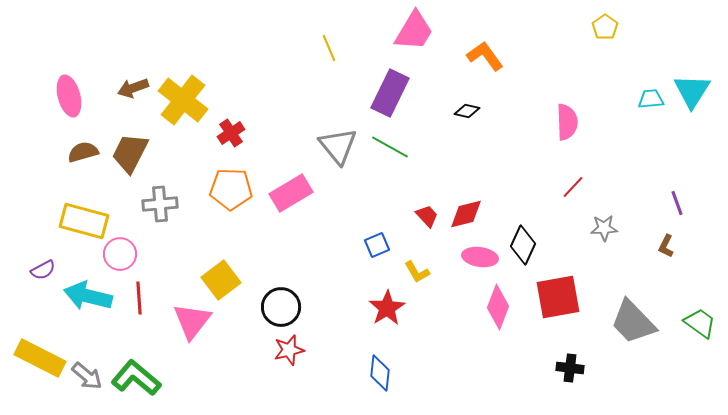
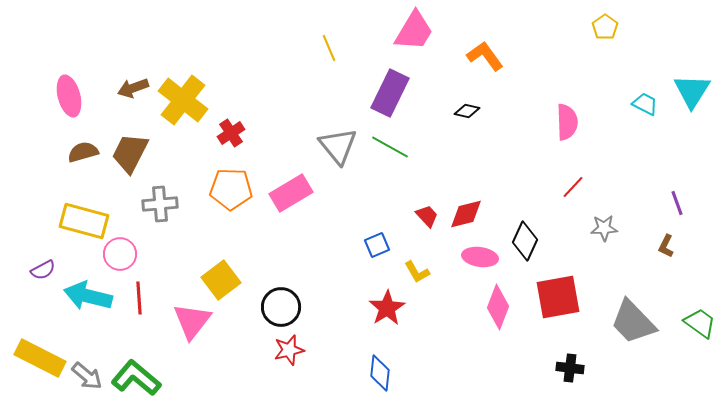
cyan trapezoid at (651, 99): moved 6 px left, 5 px down; rotated 32 degrees clockwise
black diamond at (523, 245): moved 2 px right, 4 px up
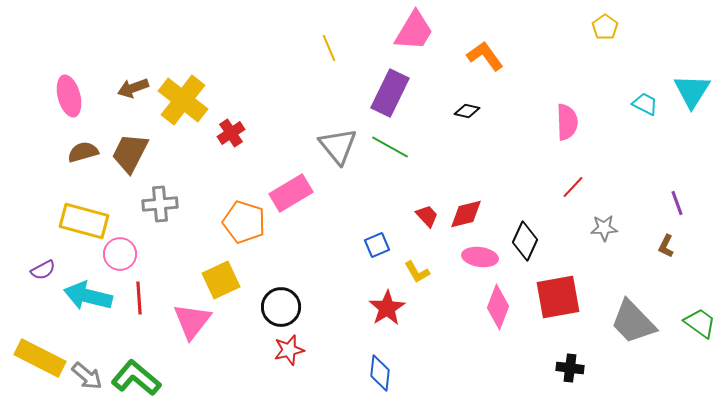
orange pentagon at (231, 189): moved 13 px right, 33 px down; rotated 15 degrees clockwise
yellow square at (221, 280): rotated 12 degrees clockwise
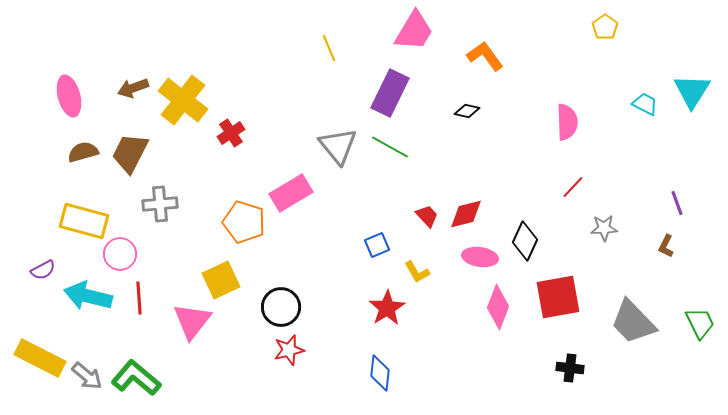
green trapezoid at (700, 323): rotated 28 degrees clockwise
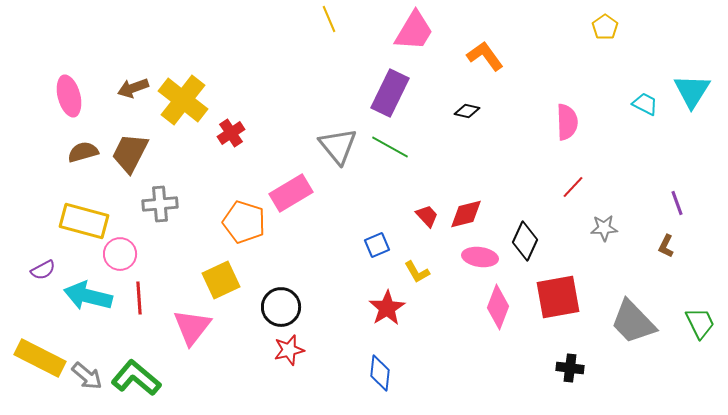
yellow line at (329, 48): moved 29 px up
pink triangle at (192, 321): moved 6 px down
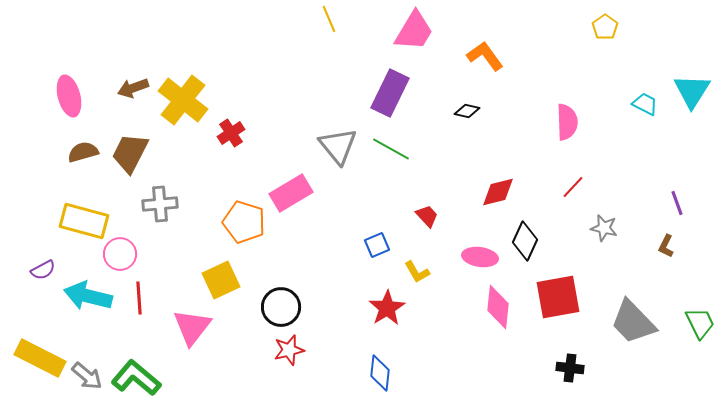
green line at (390, 147): moved 1 px right, 2 px down
red diamond at (466, 214): moved 32 px right, 22 px up
gray star at (604, 228): rotated 16 degrees clockwise
pink diamond at (498, 307): rotated 15 degrees counterclockwise
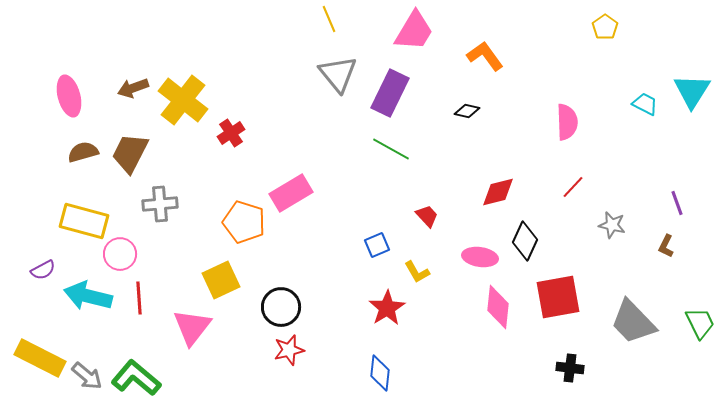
gray triangle at (338, 146): moved 72 px up
gray star at (604, 228): moved 8 px right, 3 px up
